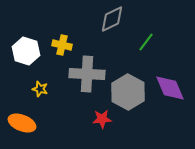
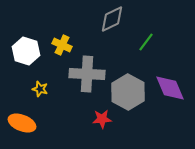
yellow cross: rotated 12 degrees clockwise
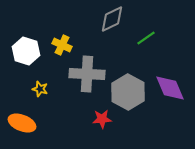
green line: moved 4 px up; rotated 18 degrees clockwise
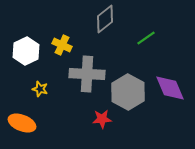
gray diamond: moved 7 px left; rotated 12 degrees counterclockwise
white hexagon: rotated 16 degrees clockwise
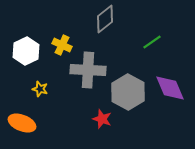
green line: moved 6 px right, 4 px down
gray cross: moved 1 px right, 4 px up
red star: rotated 24 degrees clockwise
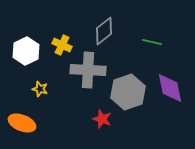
gray diamond: moved 1 px left, 12 px down
green line: rotated 48 degrees clockwise
purple diamond: rotated 12 degrees clockwise
gray hexagon: rotated 12 degrees clockwise
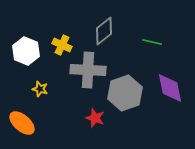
white hexagon: rotated 12 degrees counterclockwise
gray hexagon: moved 3 px left, 1 px down
red star: moved 7 px left, 1 px up
orange ellipse: rotated 20 degrees clockwise
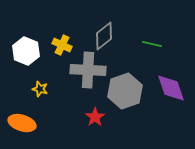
gray diamond: moved 5 px down
green line: moved 2 px down
purple diamond: moved 1 px right; rotated 8 degrees counterclockwise
gray hexagon: moved 2 px up
red star: moved 1 px up; rotated 18 degrees clockwise
orange ellipse: rotated 24 degrees counterclockwise
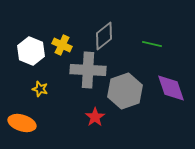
white hexagon: moved 5 px right
